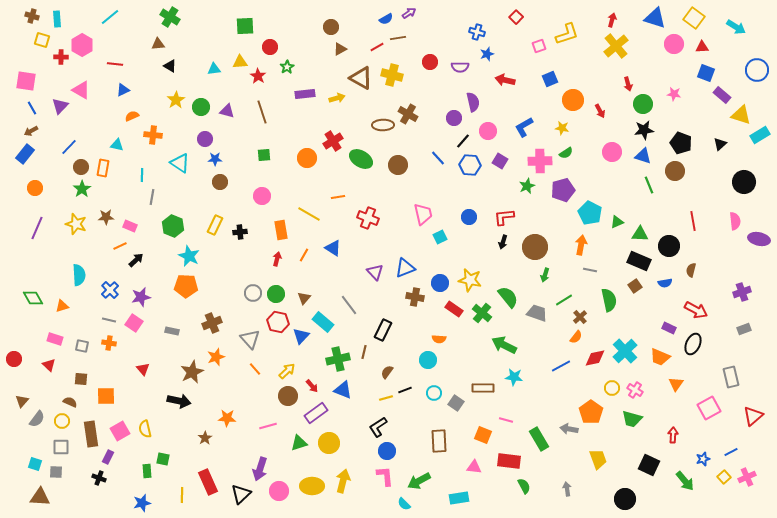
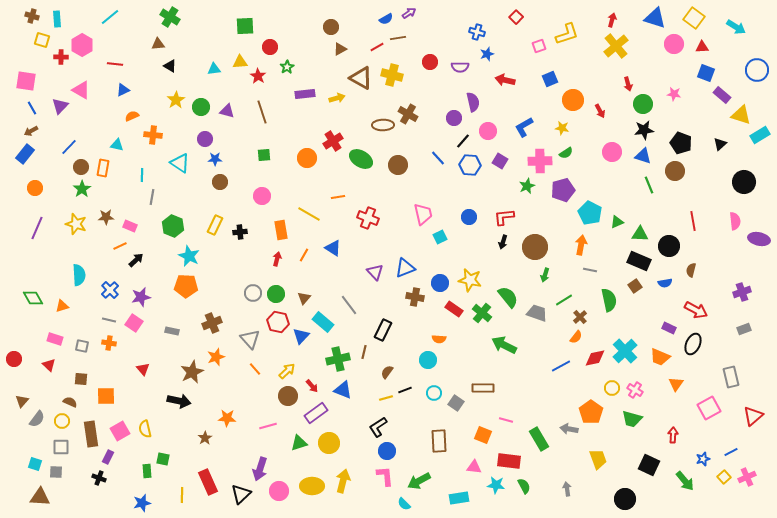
cyan star at (514, 377): moved 18 px left, 108 px down
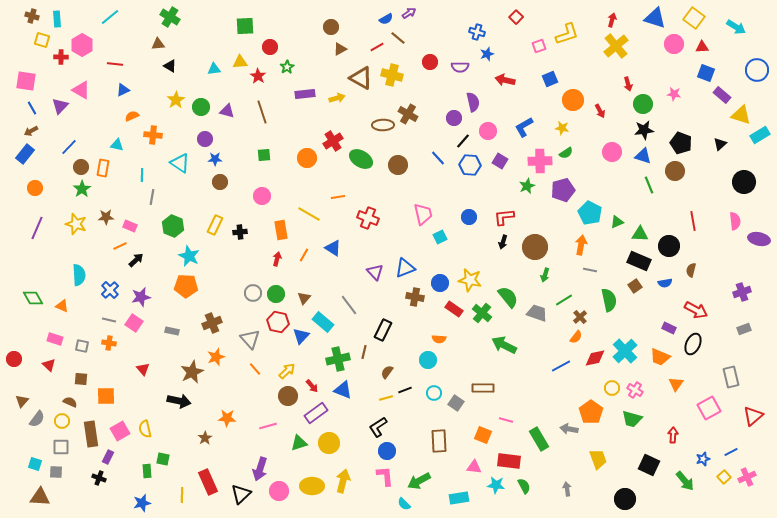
brown line at (398, 38): rotated 49 degrees clockwise
orange triangle at (62, 306): rotated 40 degrees clockwise
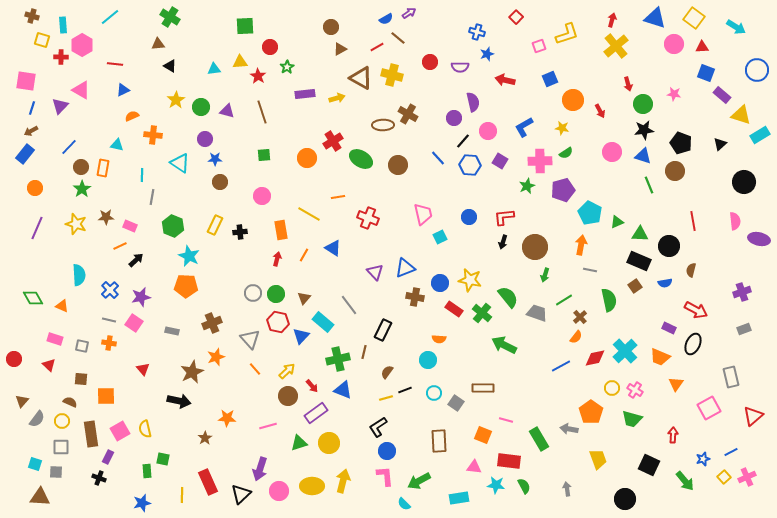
cyan rectangle at (57, 19): moved 6 px right, 6 px down
blue line at (32, 108): rotated 48 degrees clockwise
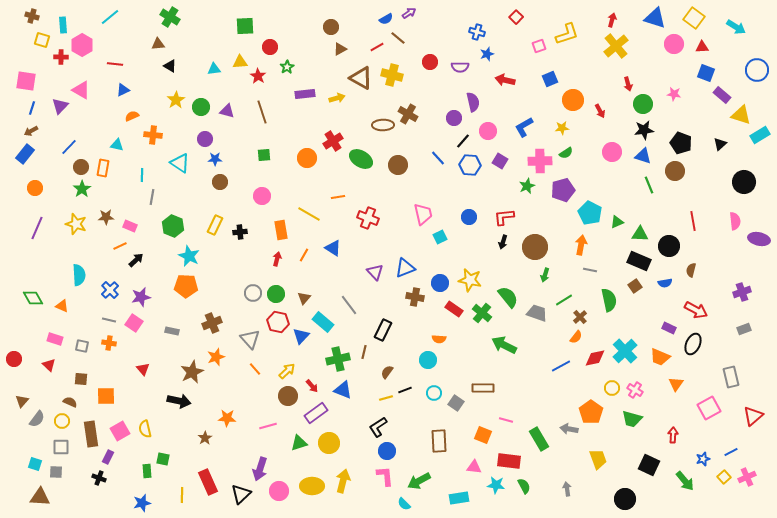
yellow star at (562, 128): rotated 16 degrees counterclockwise
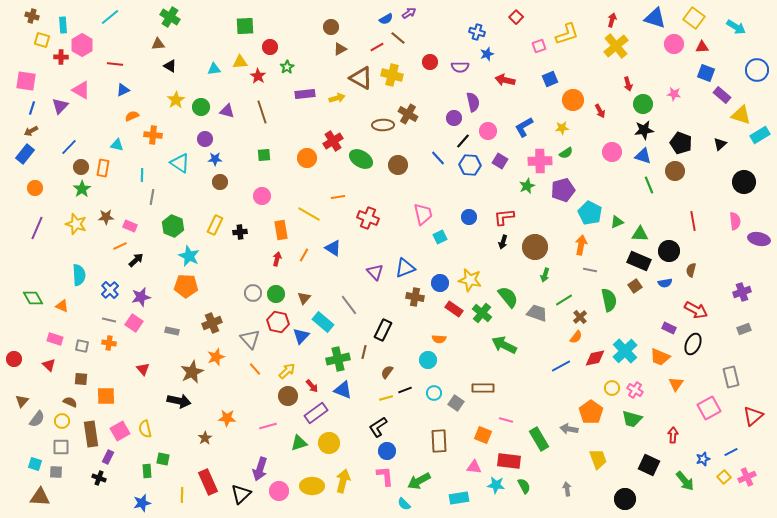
black circle at (669, 246): moved 5 px down
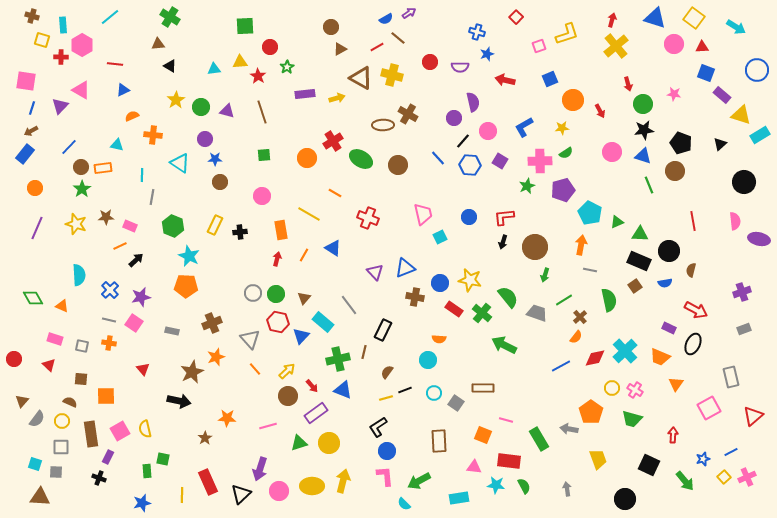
orange rectangle at (103, 168): rotated 72 degrees clockwise
orange line at (338, 197): moved 3 px left, 4 px up; rotated 40 degrees clockwise
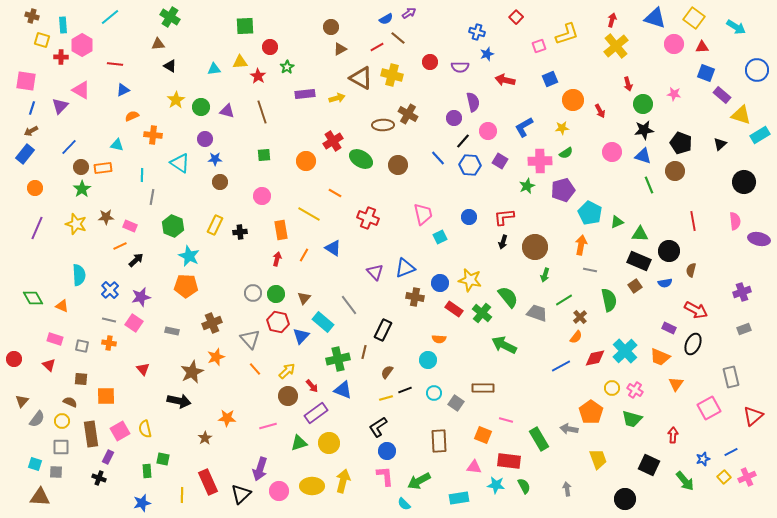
orange circle at (307, 158): moved 1 px left, 3 px down
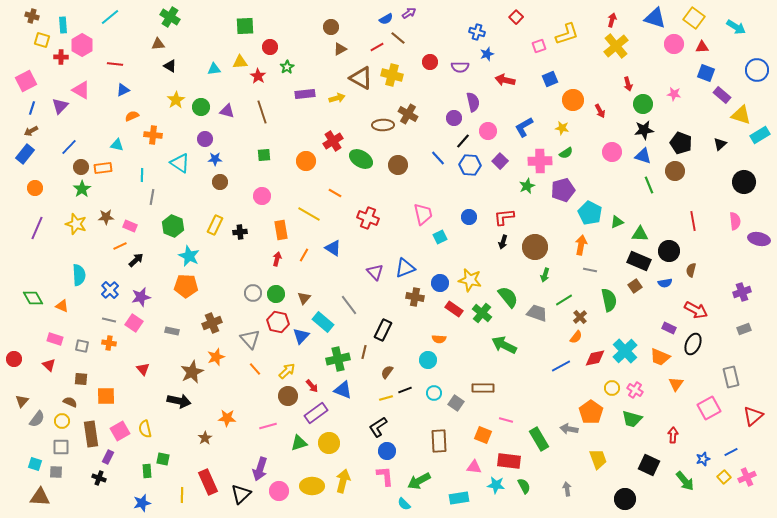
pink square at (26, 81): rotated 35 degrees counterclockwise
yellow star at (562, 128): rotated 16 degrees clockwise
purple square at (500, 161): rotated 14 degrees clockwise
